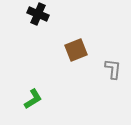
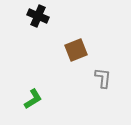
black cross: moved 2 px down
gray L-shape: moved 10 px left, 9 px down
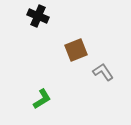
gray L-shape: moved 6 px up; rotated 40 degrees counterclockwise
green L-shape: moved 9 px right
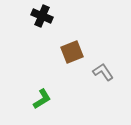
black cross: moved 4 px right
brown square: moved 4 px left, 2 px down
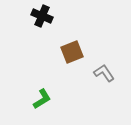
gray L-shape: moved 1 px right, 1 px down
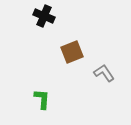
black cross: moved 2 px right
green L-shape: rotated 55 degrees counterclockwise
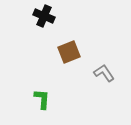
brown square: moved 3 px left
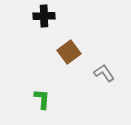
black cross: rotated 25 degrees counterclockwise
brown square: rotated 15 degrees counterclockwise
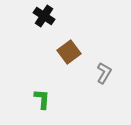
black cross: rotated 35 degrees clockwise
gray L-shape: rotated 65 degrees clockwise
